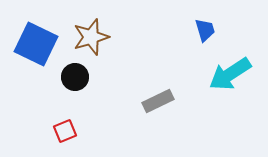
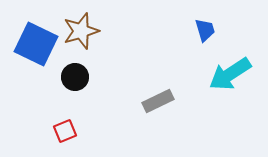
brown star: moved 10 px left, 6 px up
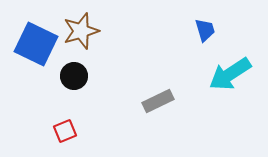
black circle: moved 1 px left, 1 px up
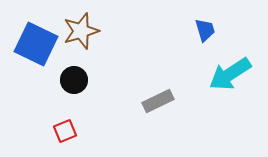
black circle: moved 4 px down
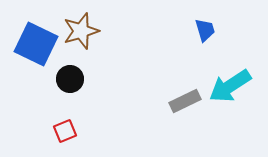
cyan arrow: moved 12 px down
black circle: moved 4 px left, 1 px up
gray rectangle: moved 27 px right
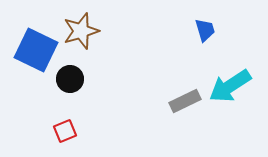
blue square: moved 6 px down
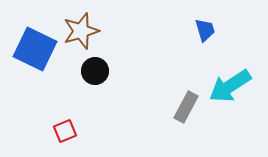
blue square: moved 1 px left, 1 px up
black circle: moved 25 px right, 8 px up
gray rectangle: moved 1 px right, 6 px down; rotated 36 degrees counterclockwise
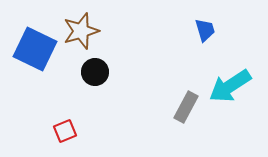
black circle: moved 1 px down
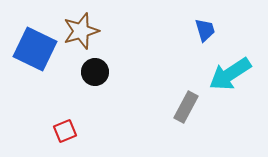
cyan arrow: moved 12 px up
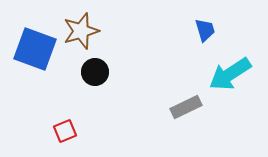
blue square: rotated 6 degrees counterclockwise
gray rectangle: rotated 36 degrees clockwise
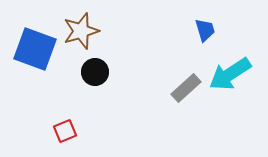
gray rectangle: moved 19 px up; rotated 16 degrees counterclockwise
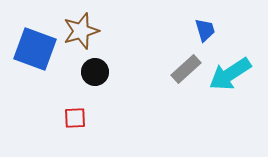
gray rectangle: moved 19 px up
red square: moved 10 px right, 13 px up; rotated 20 degrees clockwise
